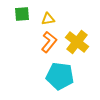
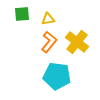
cyan pentagon: moved 3 px left
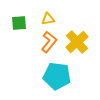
green square: moved 3 px left, 9 px down
yellow cross: rotated 10 degrees clockwise
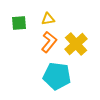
yellow cross: moved 1 px left, 2 px down
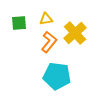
yellow triangle: moved 2 px left
yellow cross: moved 1 px left, 11 px up
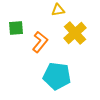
yellow triangle: moved 12 px right, 9 px up
green square: moved 3 px left, 5 px down
orange L-shape: moved 9 px left
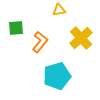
yellow triangle: moved 1 px right
yellow cross: moved 6 px right, 5 px down
cyan pentagon: rotated 24 degrees counterclockwise
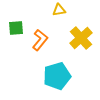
orange L-shape: moved 2 px up
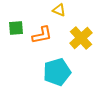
yellow triangle: rotated 32 degrees clockwise
orange L-shape: moved 2 px right, 5 px up; rotated 40 degrees clockwise
cyan pentagon: moved 4 px up
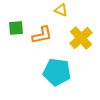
yellow triangle: moved 2 px right
cyan pentagon: rotated 24 degrees clockwise
